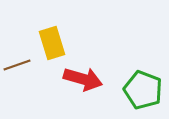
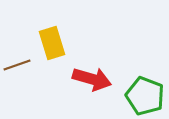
red arrow: moved 9 px right
green pentagon: moved 2 px right, 6 px down
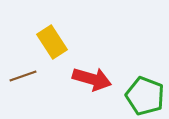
yellow rectangle: moved 1 px up; rotated 16 degrees counterclockwise
brown line: moved 6 px right, 11 px down
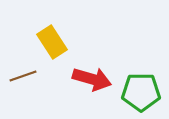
green pentagon: moved 4 px left, 4 px up; rotated 21 degrees counterclockwise
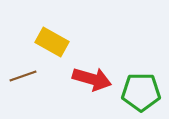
yellow rectangle: rotated 28 degrees counterclockwise
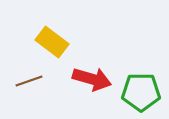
yellow rectangle: rotated 8 degrees clockwise
brown line: moved 6 px right, 5 px down
